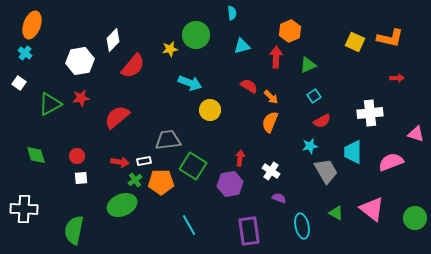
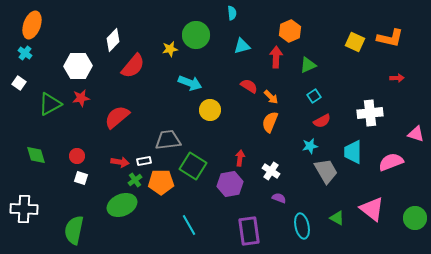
white hexagon at (80, 61): moved 2 px left, 5 px down; rotated 8 degrees clockwise
white square at (81, 178): rotated 24 degrees clockwise
green triangle at (336, 213): moved 1 px right, 5 px down
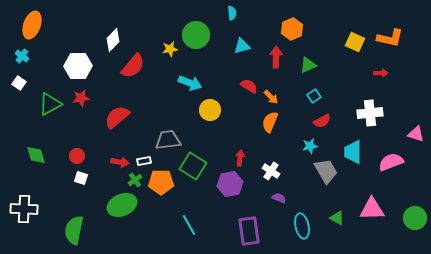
orange hexagon at (290, 31): moved 2 px right, 2 px up
cyan cross at (25, 53): moved 3 px left, 3 px down
red arrow at (397, 78): moved 16 px left, 5 px up
pink triangle at (372, 209): rotated 40 degrees counterclockwise
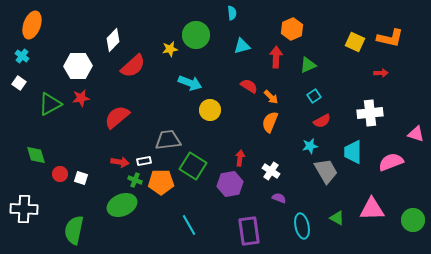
red semicircle at (133, 66): rotated 8 degrees clockwise
red circle at (77, 156): moved 17 px left, 18 px down
green cross at (135, 180): rotated 32 degrees counterclockwise
green circle at (415, 218): moved 2 px left, 2 px down
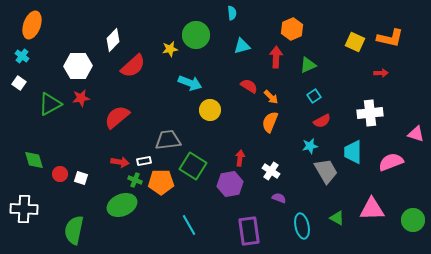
green diamond at (36, 155): moved 2 px left, 5 px down
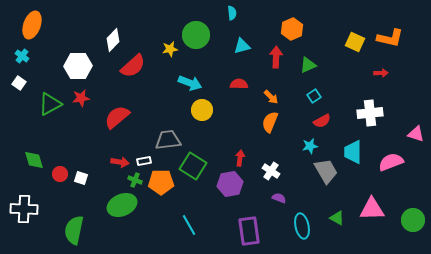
red semicircle at (249, 86): moved 10 px left, 2 px up; rotated 30 degrees counterclockwise
yellow circle at (210, 110): moved 8 px left
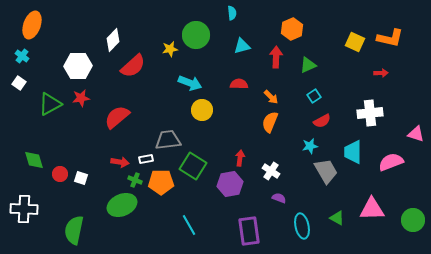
white rectangle at (144, 161): moved 2 px right, 2 px up
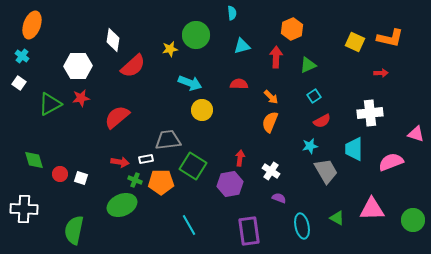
white diamond at (113, 40): rotated 35 degrees counterclockwise
cyan trapezoid at (353, 152): moved 1 px right, 3 px up
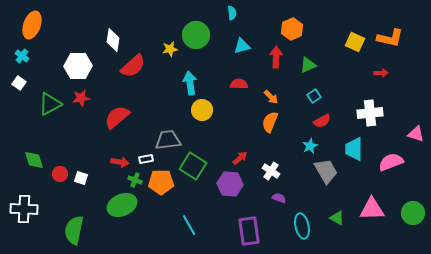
cyan arrow at (190, 83): rotated 120 degrees counterclockwise
cyan star at (310, 146): rotated 14 degrees counterclockwise
red arrow at (240, 158): rotated 42 degrees clockwise
purple hexagon at (230, 184): rotated 15 degrees clockwise
green circle at (413, 220): moved 7 px up
